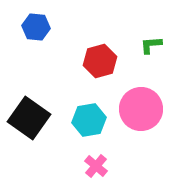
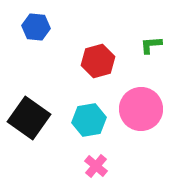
red hexagon: moved 2 px left
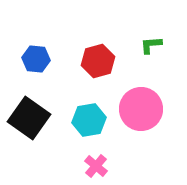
blue hexagon: moved 32 px down
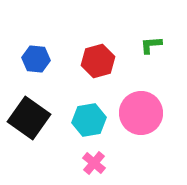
pink circle: moved 4 px down
pink cross: moved 2 px left, 3 px up
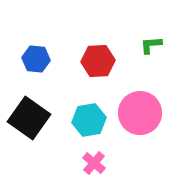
red hexagon: rotated 12 degrees clockwise
pink circle: moved 1 px left
